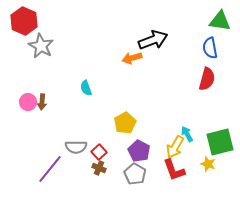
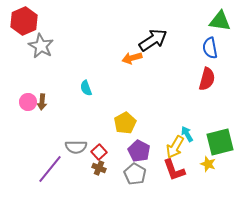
red hexagon: rotated 12 degrees clockwise
black arrow: rotated 12 degrees counterclockwise
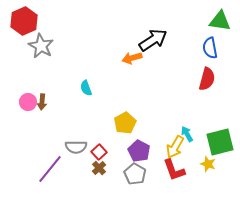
brown cross: rotated 24 degrees clockwise
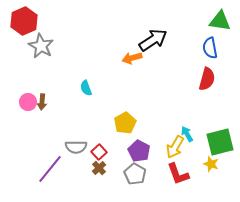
yellow star: moved 3 px right
red L-shape: moved 4 px right, 4 px down
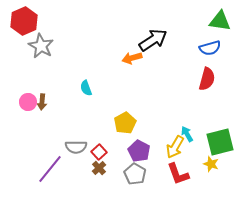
blue semicircle: rotated 95 degrees counterclockwise
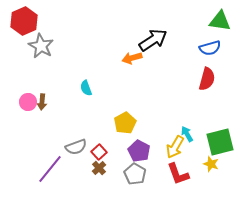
gray semicircle: rotated 20 degrees counterclockwise
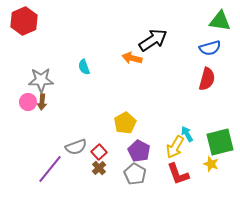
gray star: moved 34 px down; rotated 30 degrees counterclockwise
orange arrow: rotated 30 degrees clockwise
cyan semicircle: moved 2 px left, 21 px up
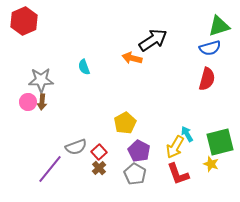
green triangle: moved 1 px left, 5 px down; rotated 25 degrees counterclockwise
